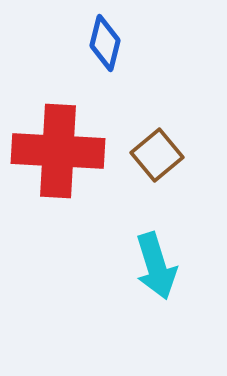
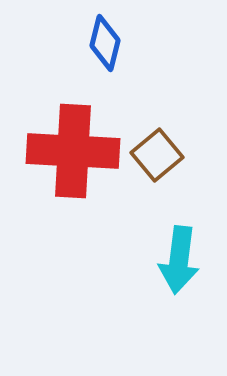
red cross: moved 15 px right
cyan arrow: moved 23 px right, 6 px up; rotated 24 degrees clockwise
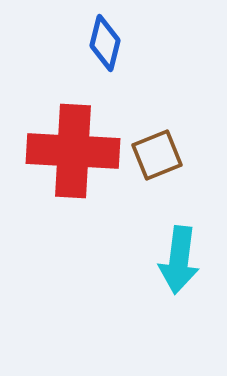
brown square: rotated 18 degrees clockwise
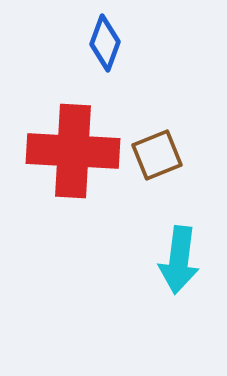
blue diamond: rotated 6 degrees clockwise
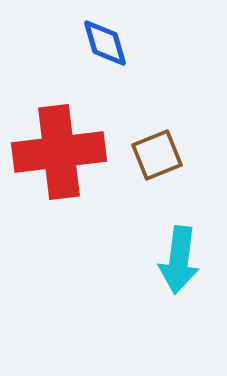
blue diamond: rotated 36 degrees counterclockwise
red cross: moved 14 px left, 1 px down; rotated 10 degrees counterclockwise
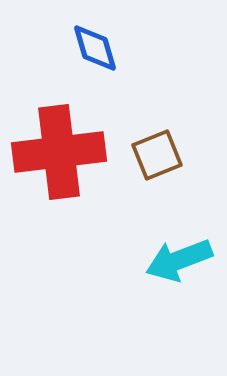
blue diamond: moved 10 px left, 5 px down
cyan arrow: rotated 62 degrees clockwise
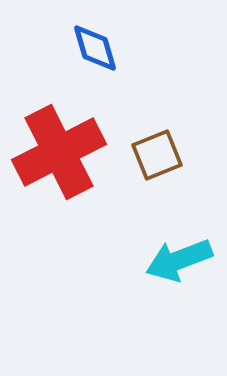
red cross: rotated 20 degrees counterclockwise
